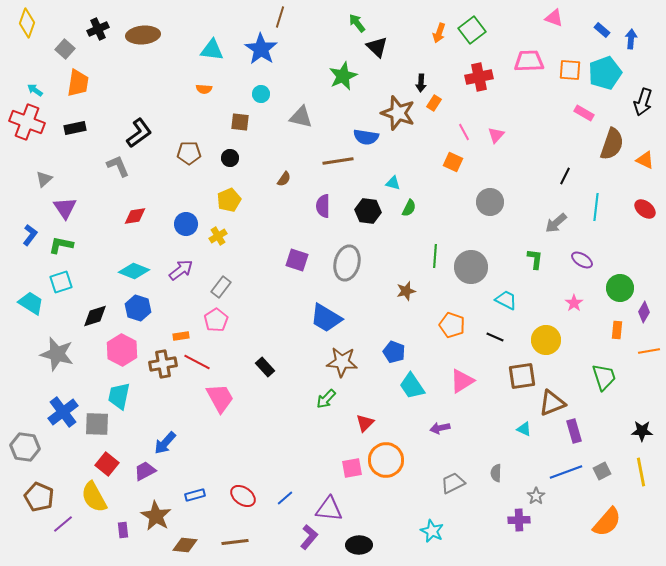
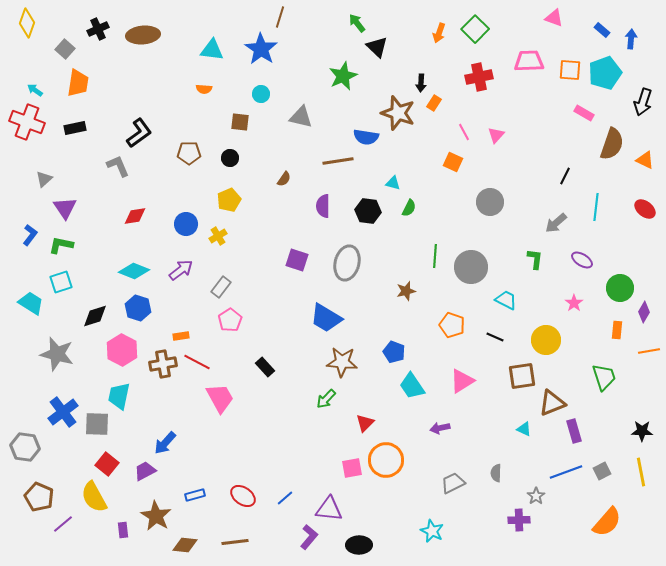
green square at (472, 30): moved 3 px right, 1 px up; rotated 8 degrees counterclockwise
pink pentagon at (216, 320): moved 14 px right
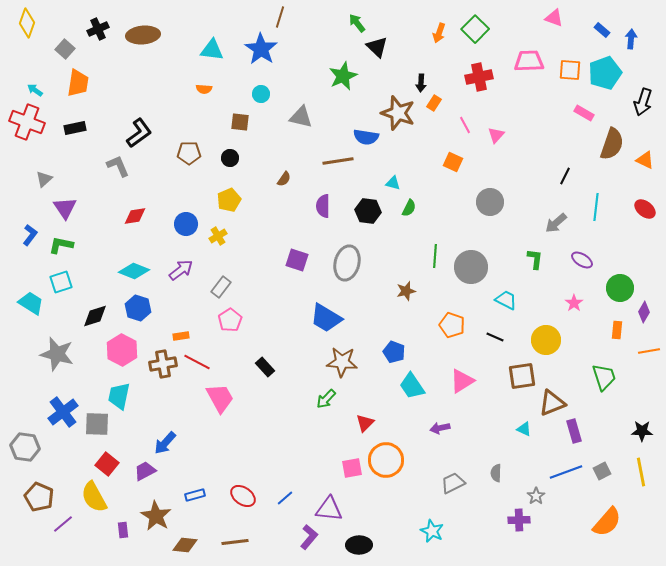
pink line at (464, 132): moved 1 px right, 7 px up
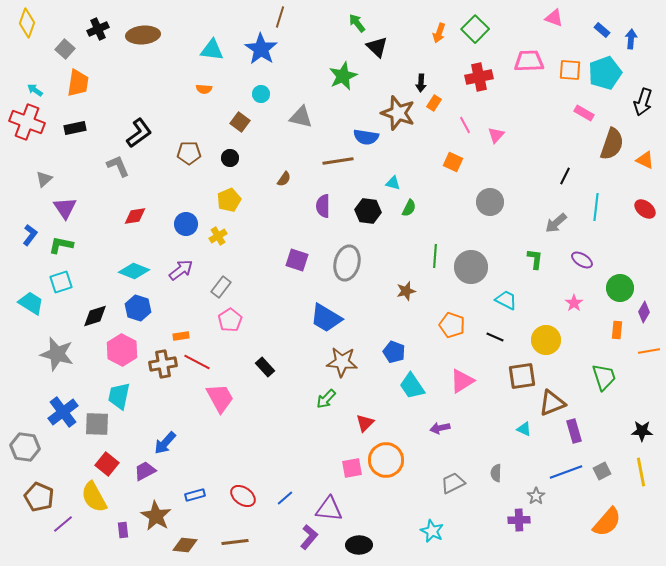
brown square at (240, 122): rotated 30 degrees clockwise
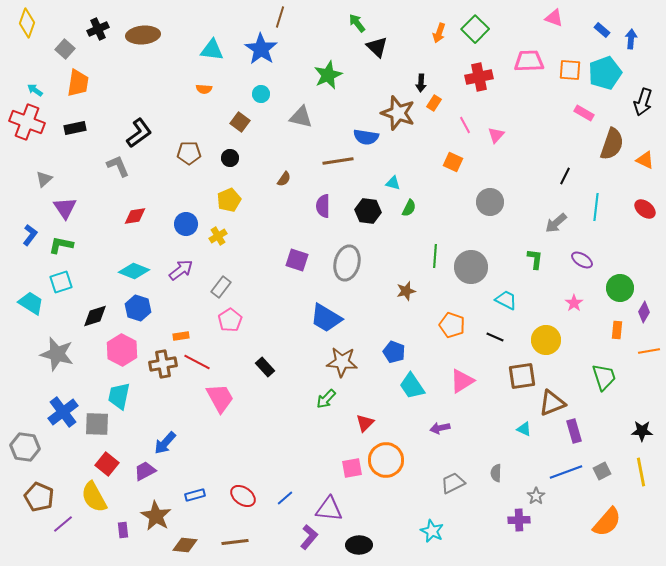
green star at (343, 76): moved 15 px left, 1 px up
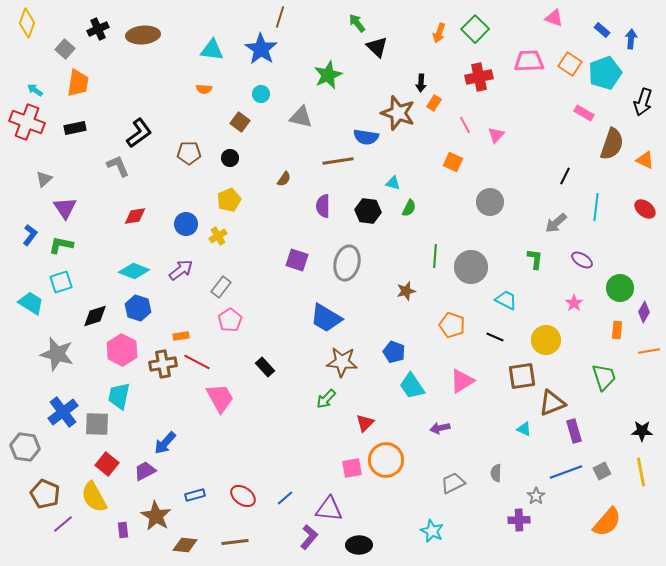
orange square at (570, 70): moved 6 px up; rotated 30 degrees clockwise
brown pentagon at (39, 497): moved 6 px right, 3 px up
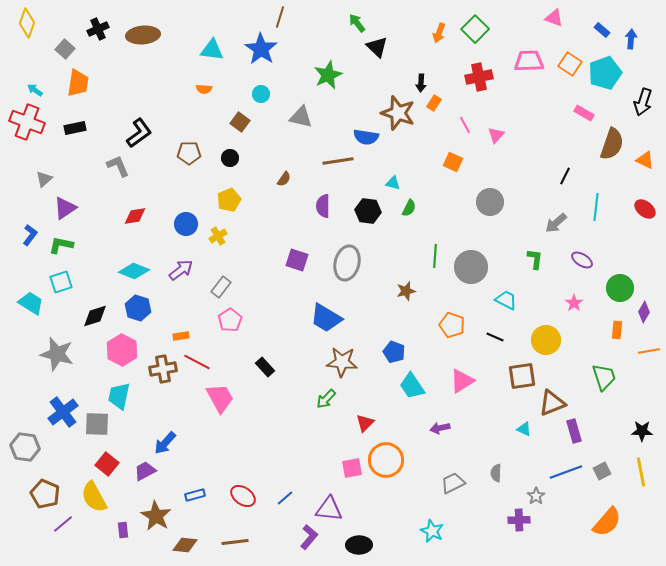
purple triangle at (65, 208): rotated 30 degrees clockwise
brown cross at (163, 364): moved 5 px down
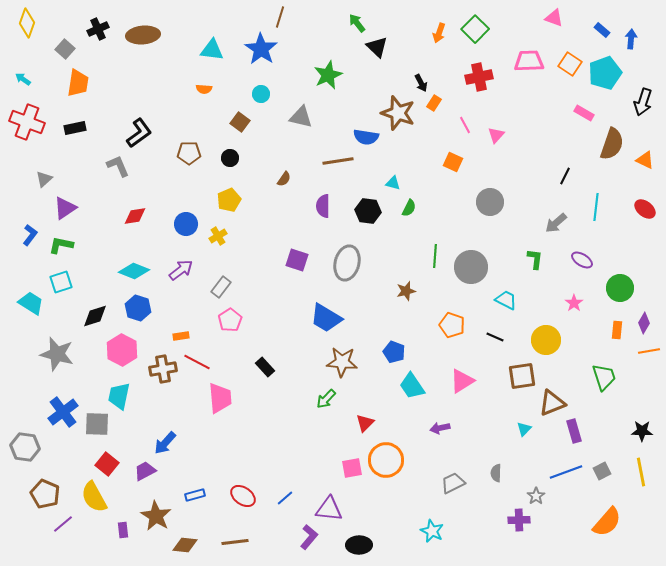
black arrow at (421, 83): rotated 30 degrees counterclockwise
cyan arrow at (35, 90): moved 12 px left, 11 px up
purple diamond at (644, 312): moved 11 px down
pink trapezoid at (220, 398): rotated 24 degrees clockwise
cyan triangle at (524, 429): rotated 49 degrees clockwise
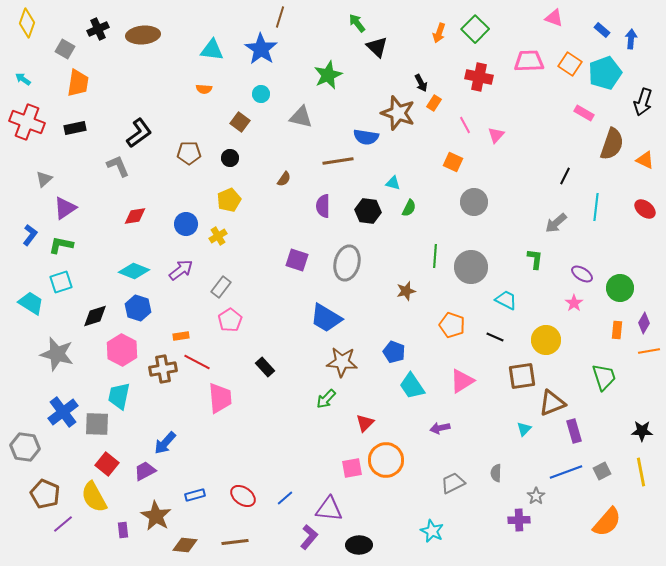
gray square at (65, 49): rotated 12 degrees counterclockwise
red cross at (479, 77): rotated 24 degrees clockwise
gray circle at (490, 202): moved 16 px left
purple ellipse at (582, 260): moved 14 px down
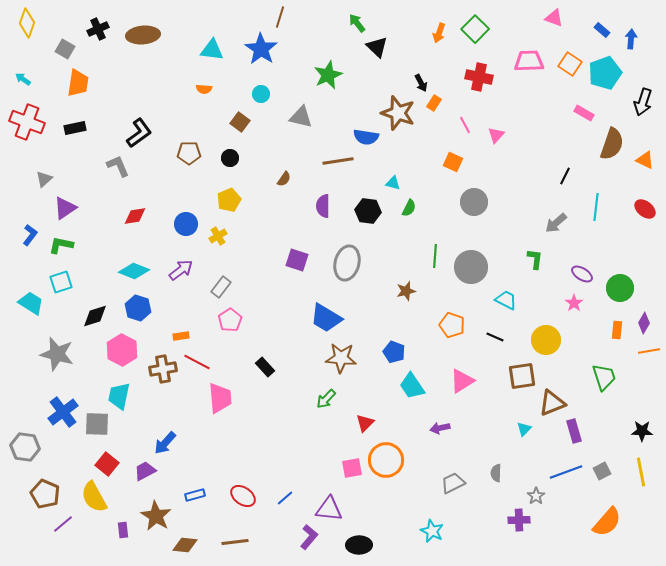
brown star at (342, 362): moved 1 px left, 4 px up
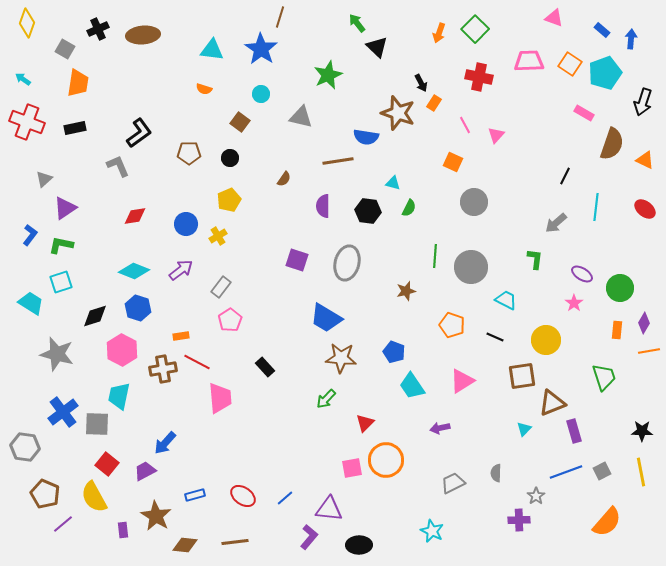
orange semicircle at (204, 89): rotated 14 degrees clockwise
